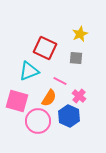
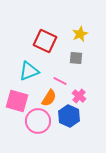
red square: moved 7 px up
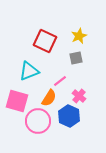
yellow star: moved 1 px left, 2 px down
gray square: rotated 16 degrees counterclockwise
pink line: rotated 64 degrees counterclockwise
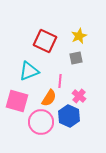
pink line: rotated 48 degrees counterclockwise
pink circle: moved 3 px right, 1 px down
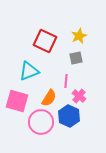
pink line: moved 6 px right
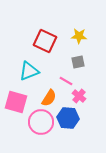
yellow star: rotated 28 degrees clockwise
gray square: moved 2 px right, 4 px down
pink line: rotated 64 degrees counterclockwise
pink square: moved 1 px left, 1 px down
blue hexagon: moved 1 px left, 2 px down; rotated 20 degrees counterclockwise
